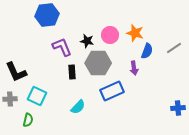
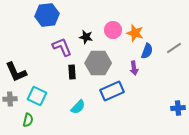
pink circle: moved 3 px right, 5 px up
black star: moved 1 px left, 4 px up
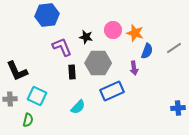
black L-shape: moved 1 px right, 1 px up
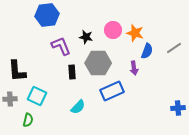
purple L-shape: moved 1 px left, 1 px up
black L-shape: rotated 20 degrees clockwise
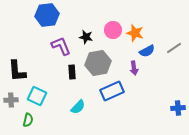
blue semicircle: rotated 42 degrees clockwise
gray hexagon: rotated 10 degrees counterclockwise
gray cross: moved 1 px right, 1 px down
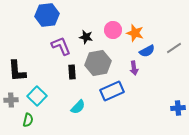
cyan square: rotated 18 degrees clockwise
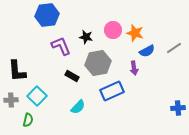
black rectangle: moved 4 px down; rotated 56 degrees counterclockwise
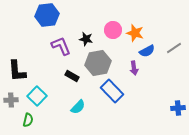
black star: moved 2 px down
blue rectangle: rotated 70 degrees clockwise
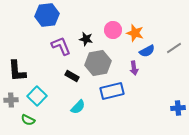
blue rectangle: rotated 60 degrees counterclockwise
green semicircle: rotated 104 degrees clockwise
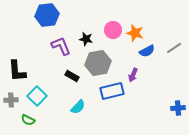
purple arrow: moved 1 px left, 7 px down; rotated 32 degrees clockwise
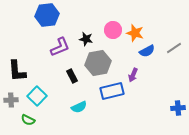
purple L-shape: moved 1 px left, 1 px down; rotated 90 degrees clockwise
black rectangle: rotated 32 degrees clockwise
cyan semicircle: moved 1 px right; rotated 21 degrees clockwise
